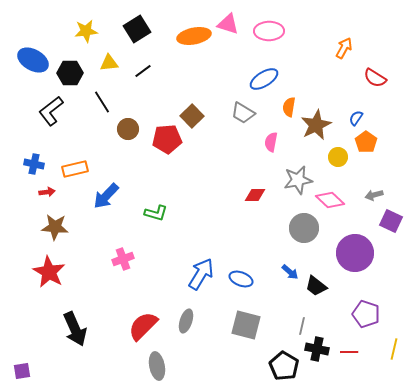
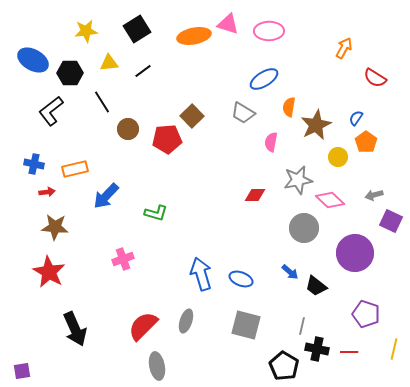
blue arrow at (201, 274): rotated 48 degrees counterclockwise
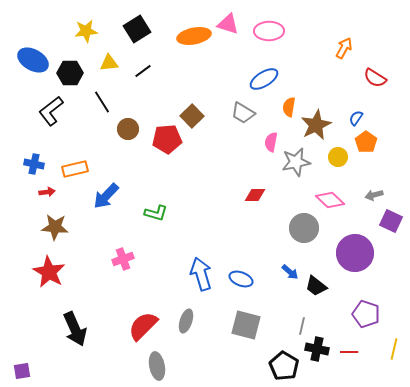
gray star at (298, 180): moved 2 px left, 18 px up
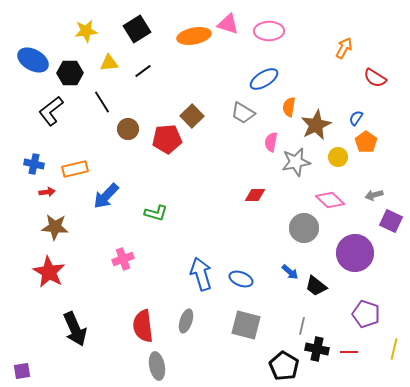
red semicircle at (143, 326): rotated 52 degrees counterclockwise
